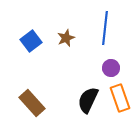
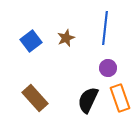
purple circle: moved 3 px left
brown rectangle: moved 3 px right, 5 px up
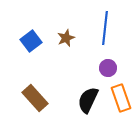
orange rectangle: moved 1 px right
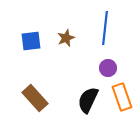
blue square: rotated 30 degrees clockwise
orange rectangle: moved 1 px right, 1 px up
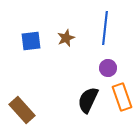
brown rectangle: moved 13 px left, 12 px down
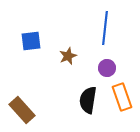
brown star: moved 2 px right, 18 px down
purple circle: moved 1 px left
black semicircle: rotated 16 degrees counterclockwise
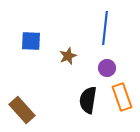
blue square: rotated 10 degrees clockwise
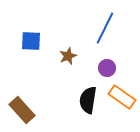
blue line: rotated 20 degrees clockwise
orange rectangle: rotated 36 degrees counterclockwise
